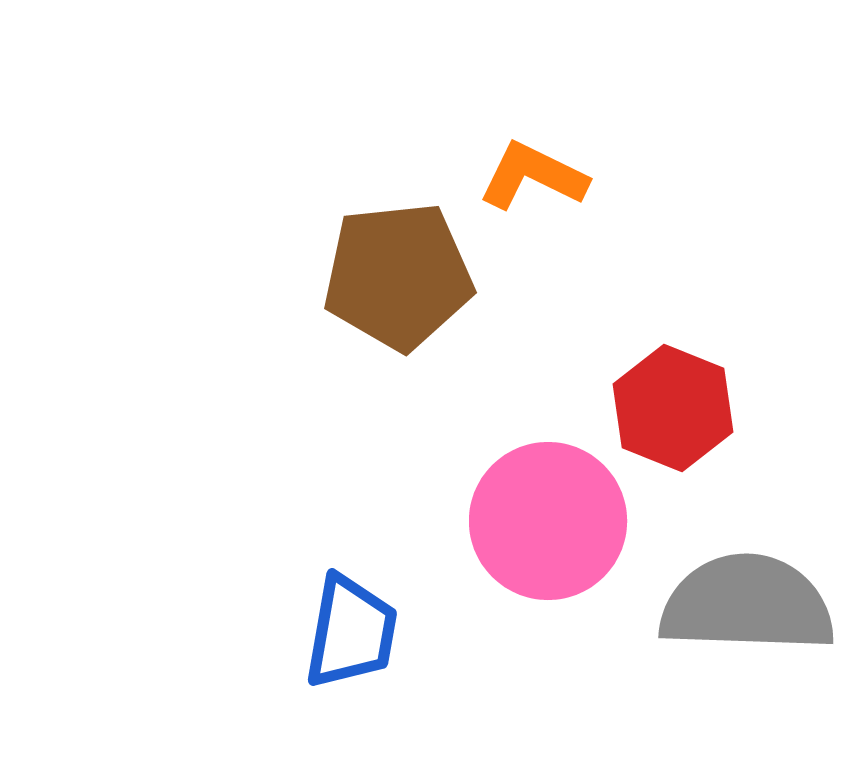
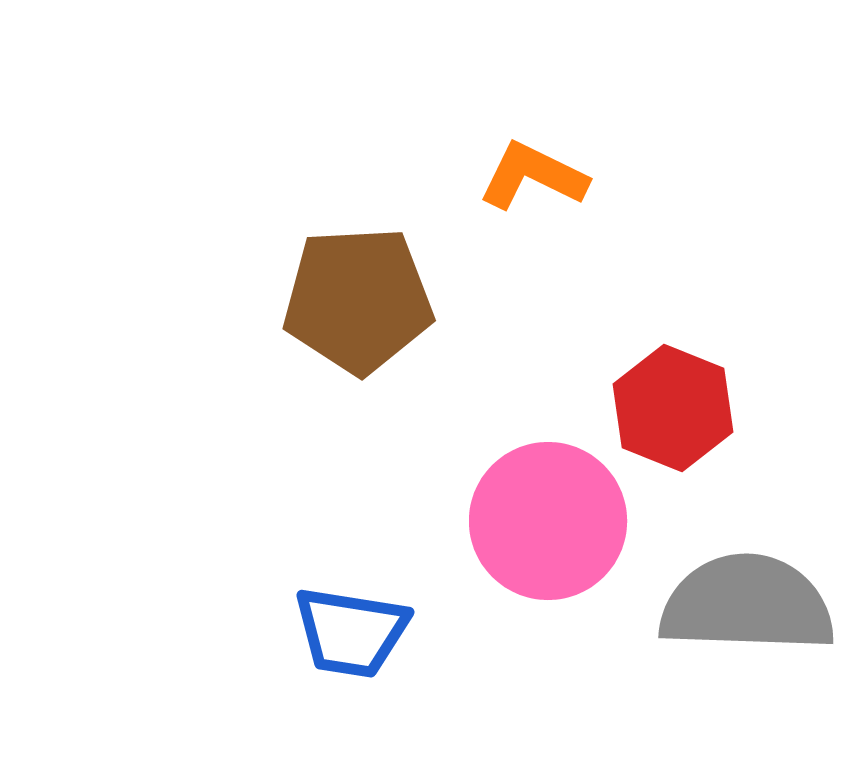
brown pentagon: moved 40 px left, 24 px down; rotated 3 degrees clockwise
blue trapezoid: rotated 89 degrees clockwise
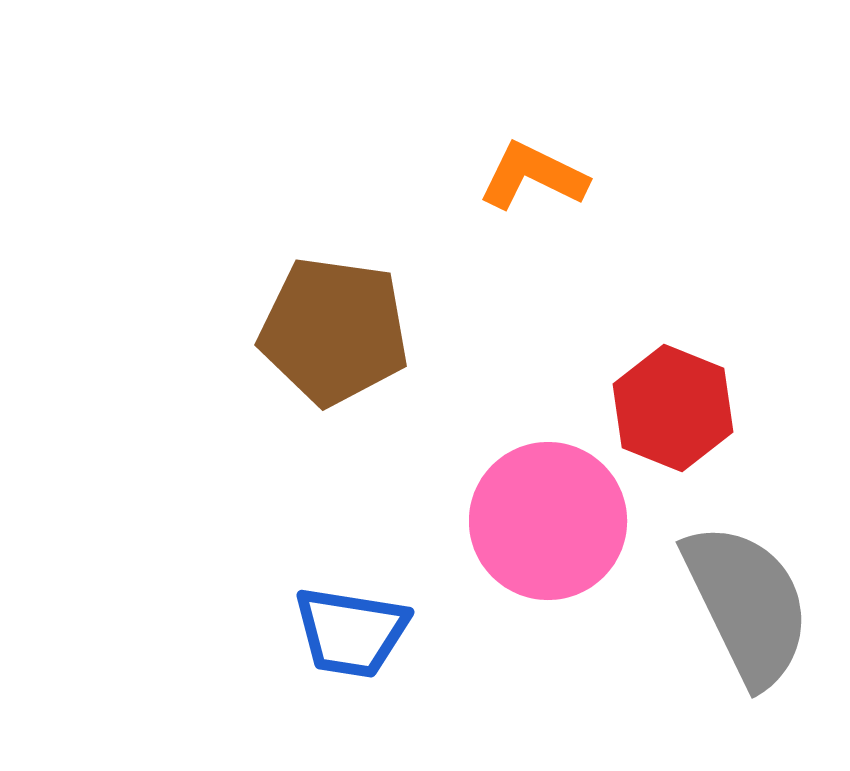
brown pentagon: moved 24 px left, 31 px down; rotated 11 degrees clockwise
gray semicircle: rotated 62 degrees clockwise
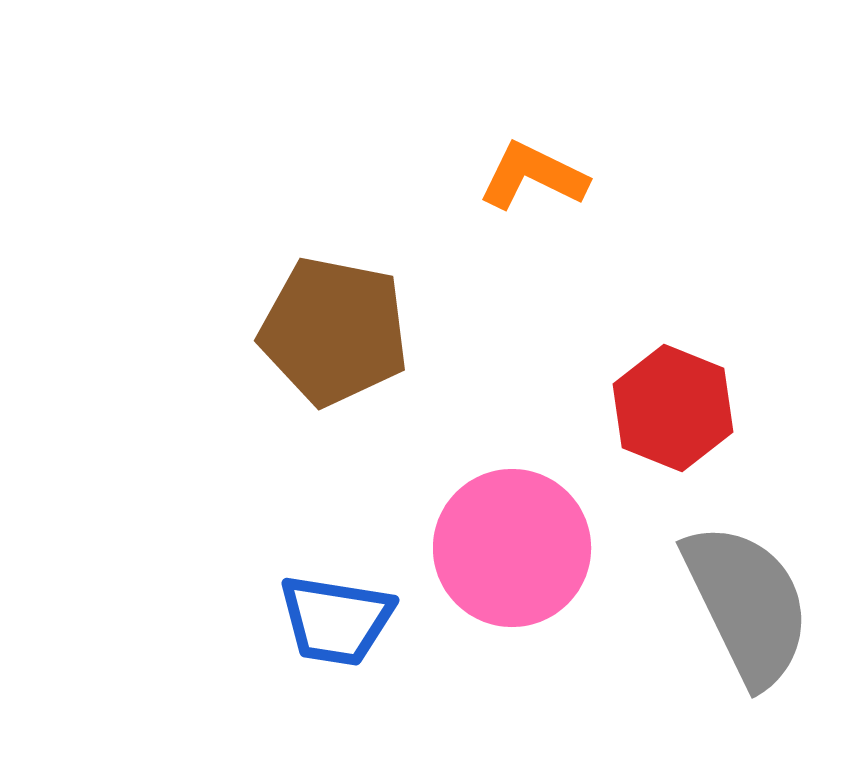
brown pentagon: rotated 3 degrees clockwise
pink circle: moved 36 px left, 27 px down
blue trapezoid: moved 15 px left, 12 px up
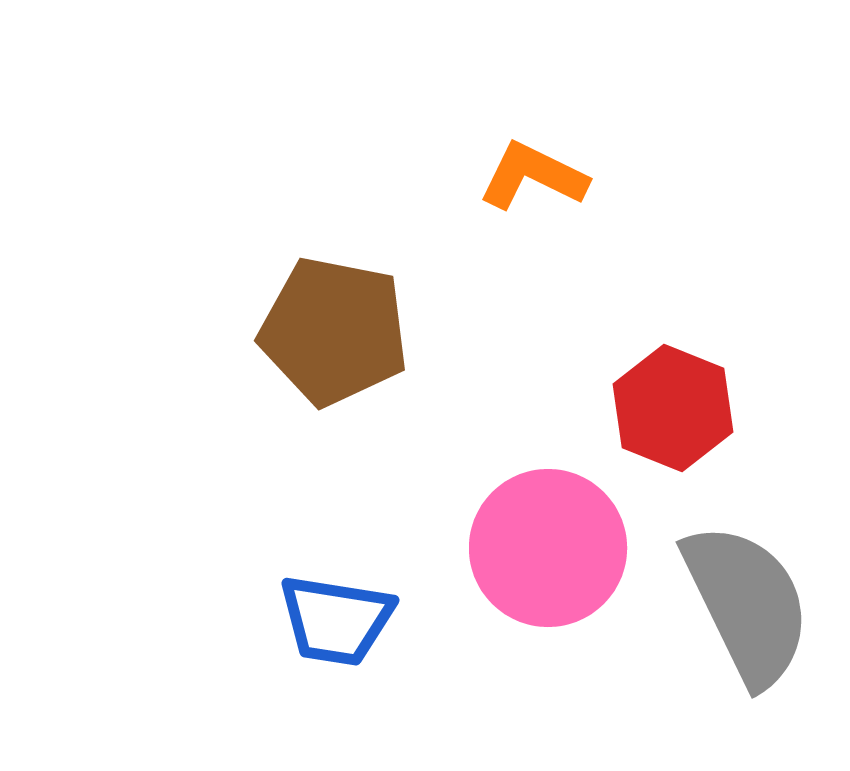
pink circle: moved 36 px right
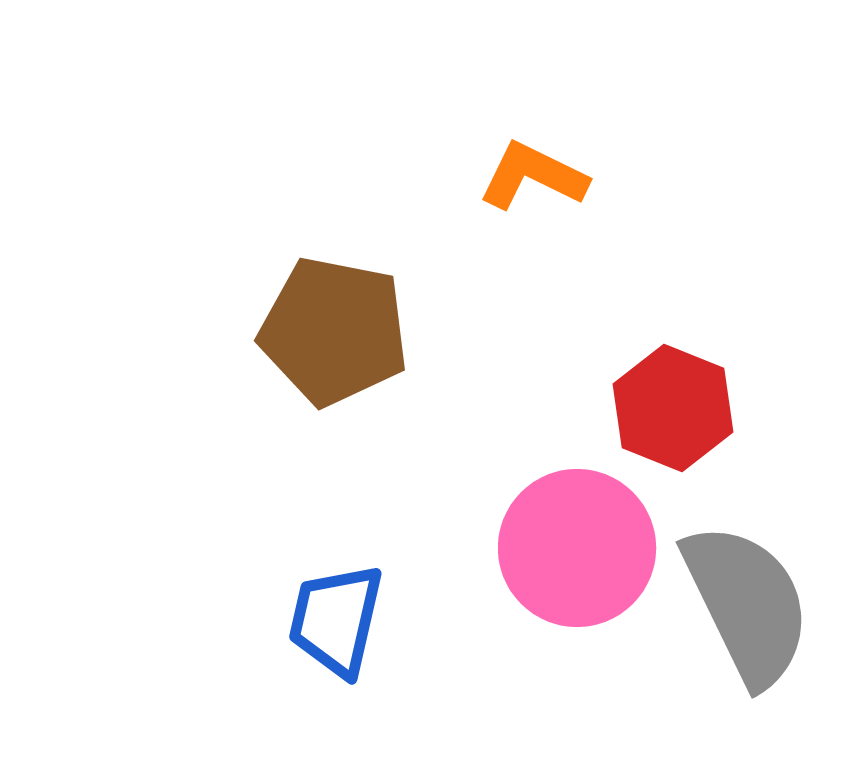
pink circle: moved 29 px right
blue trapezoid: rotated 94 degrees clockwise
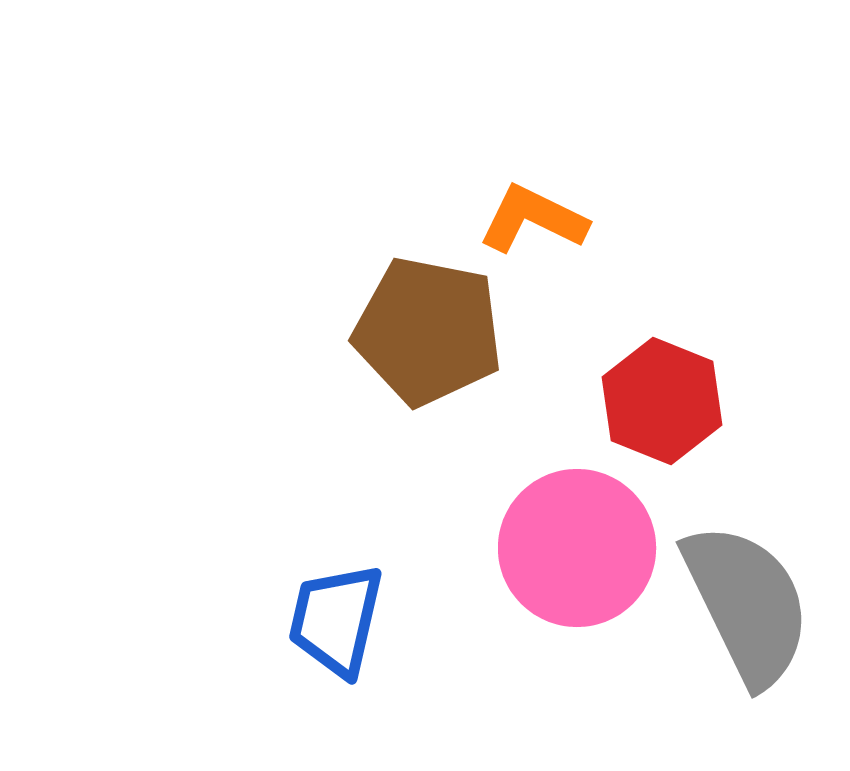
orange L-shape: moved 43 px down
brown pentagon: moved 94 px right
red hexagon: moved 11 px left, 7 px up
